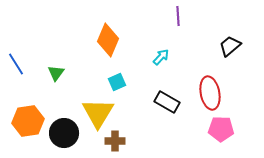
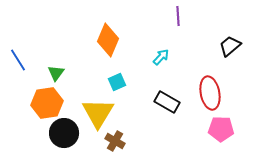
blue line: moved 2 px right, 4 px up
orange hexagon: moved 19 px right, 18 px up
brown cross: rotated 30 degrees clockwise
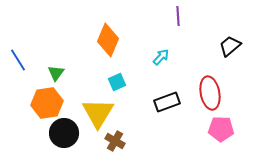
black rectangle: rotated 50 degrees counterclockwise
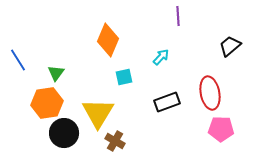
cyan square: moved 7 px right, 5 px up; rotated 12 degrees clockwise
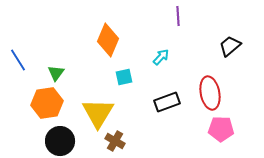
black circle: moved 4 px left, 8 px down
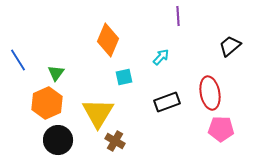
orange hexagon: rotated 16 degrees counterclockwise
black circle: moved 2 px left, 1 px up
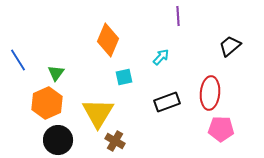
red ellipse: rotated 16 degrees clockwise
